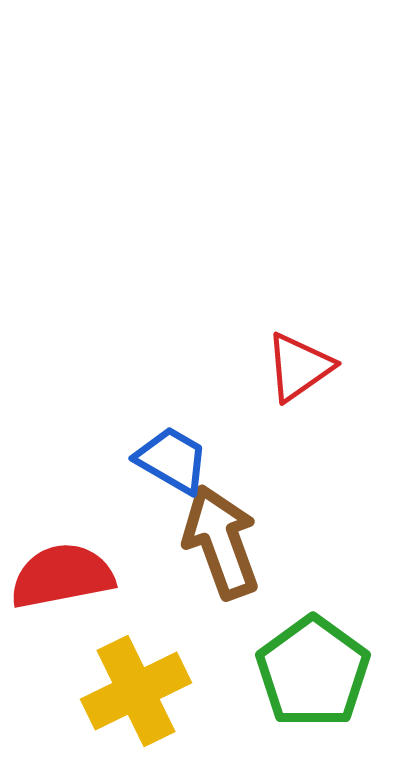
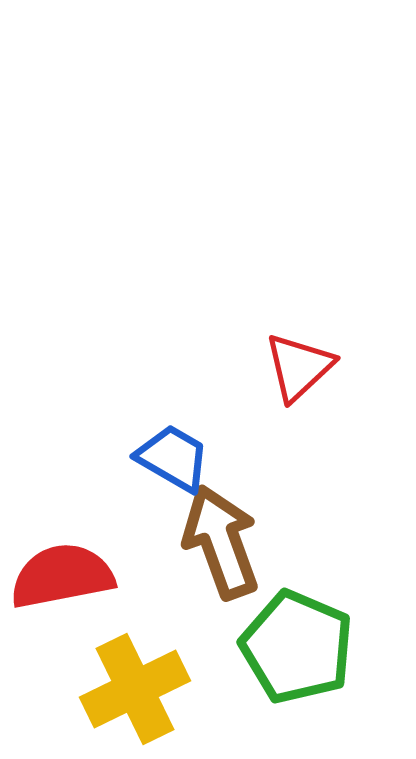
red triangle: rotated 8 degrees counterclockwise
blue trapezoid: moved 1 px right, 2 px up
green pentagon: moved 16 px left, 25 px up; rotated 13 degrees counterclockwise
yellow cross: moved 1 px left, 2 px up
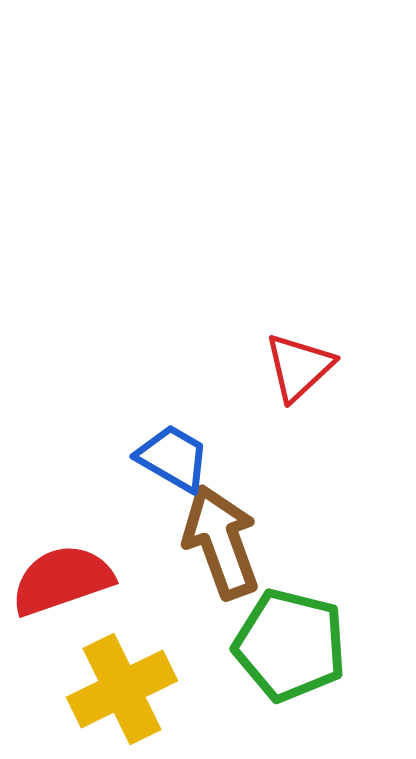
red semicircle: moved 4 px down; rotated 8 degrees counterclockwise
green pentagon: moved 7 px left, 2 px up; rotated 9 degrees counterclockwise
yellow cross: moved 13 px left
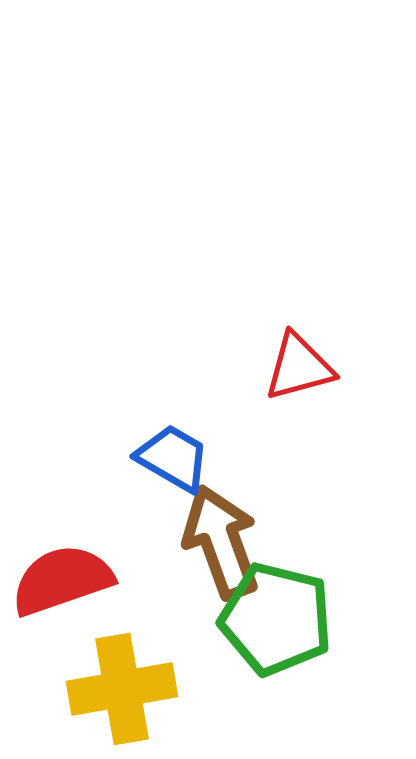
red triangle: rotated 28 degrees clockwise
green pentagon: moved 14 px left, 26 px up
yellow cross: rotated 16 degrees clockwise
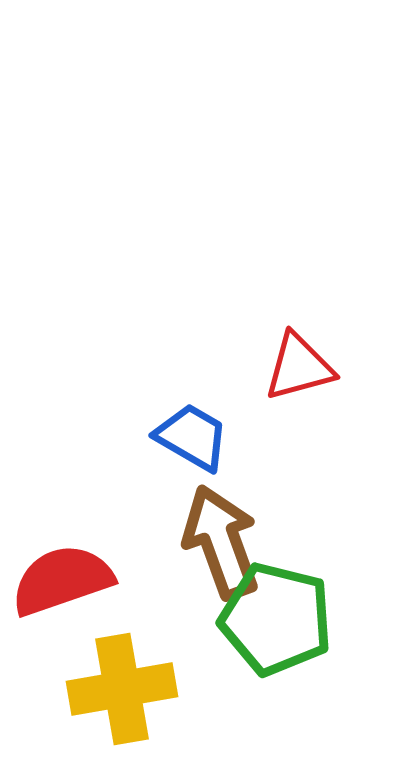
blue trapezoid: moved 19 px right, 21 px up
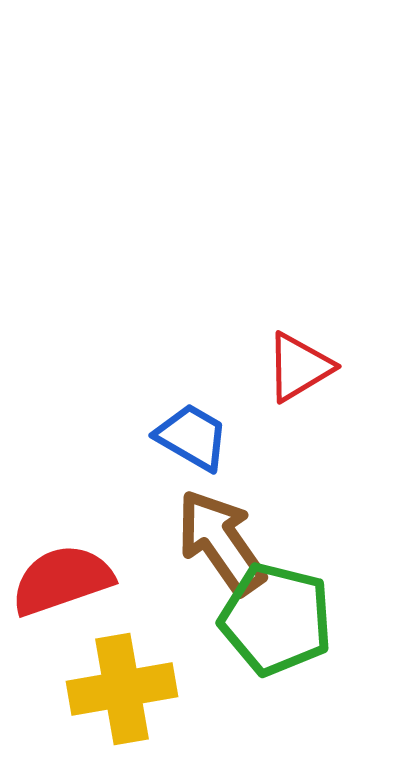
red triangle: rotated 16 degrees counterclockwise
brown arrow: rotated 15 degrees counterclockwise
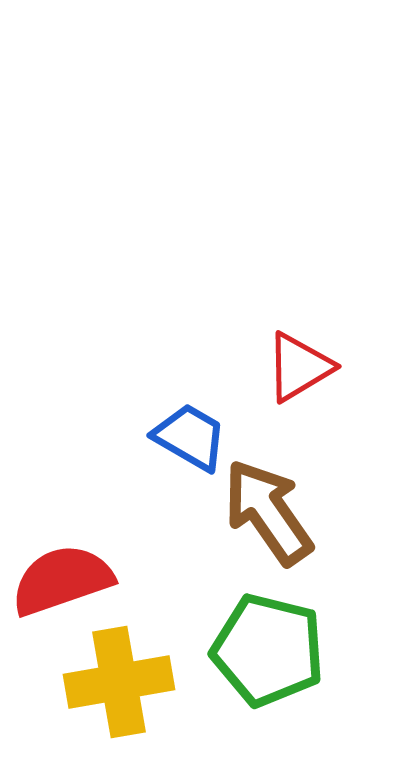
blue trapezoid: moved 2 px left
brown arrow: moved 47 px right, 30 px up
green pentagon: moved 8 px left, 31 px down
yellow cross: moved 3 px left, 7 px up
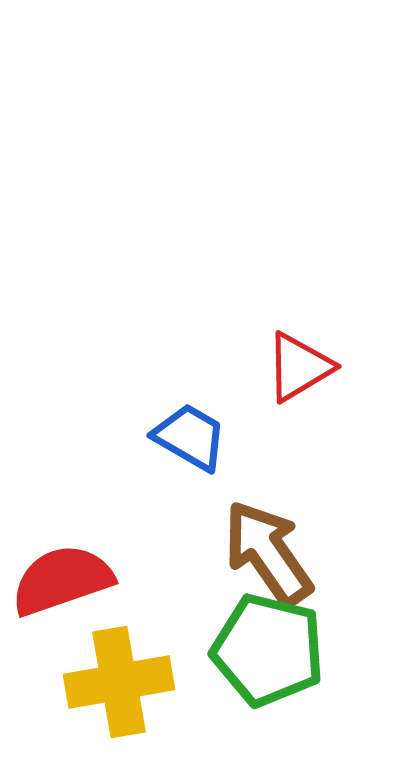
brown arrow: moved 41 px down
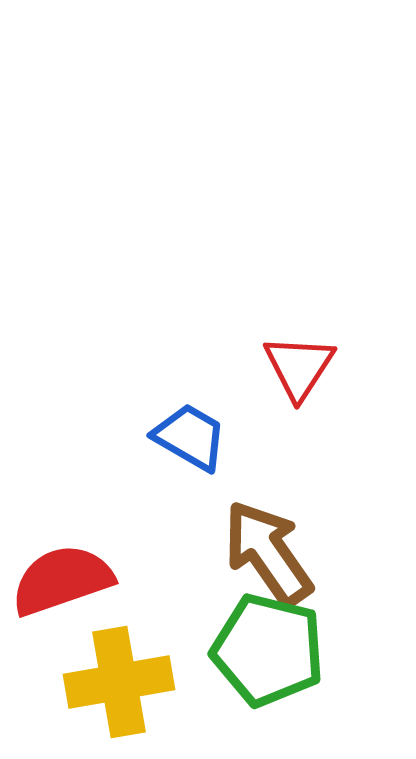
red triangle: rotated 26 degrees counterclockwise
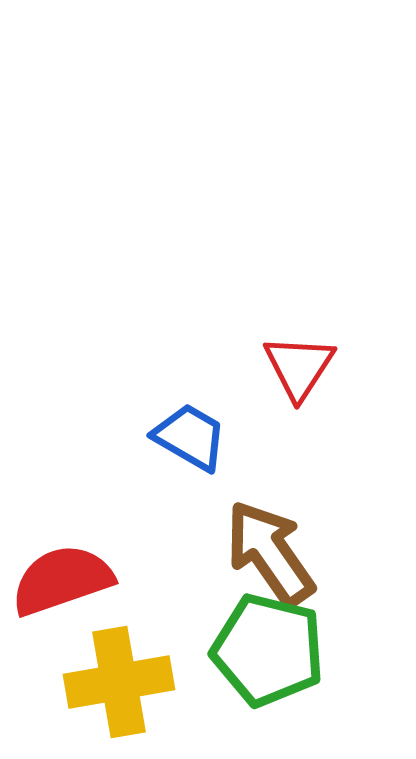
brown arrow: moved 2 px right
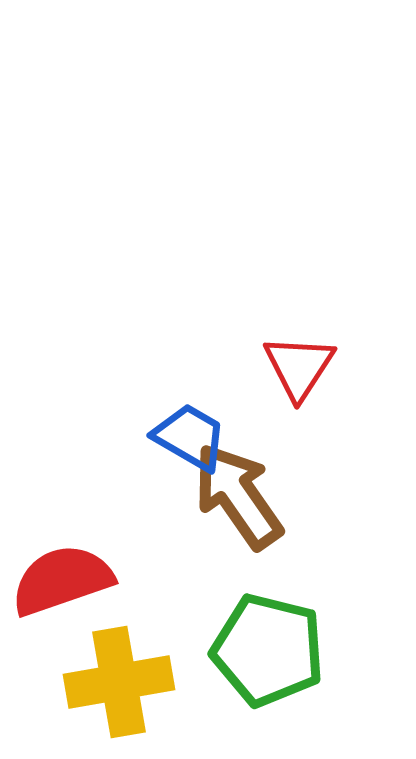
brown arrow: moved 32 px left, 57 px up
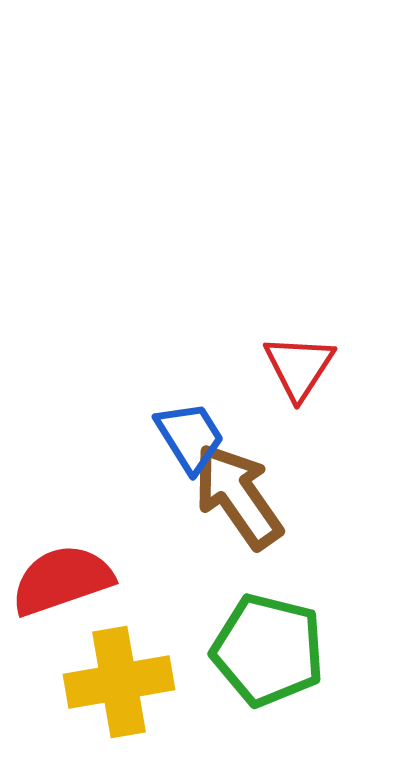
blue trapezoid: rotated 28 degrees clockwise
